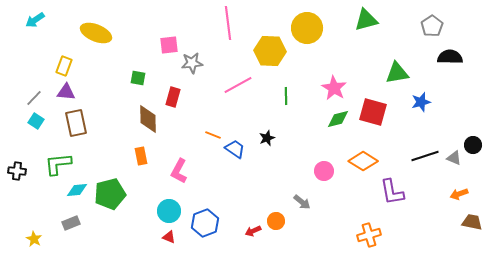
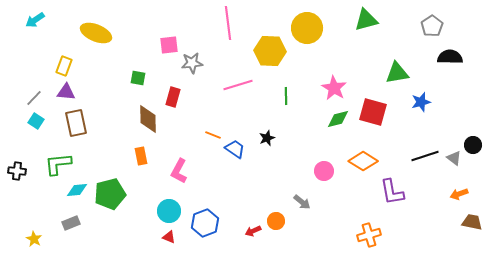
pink line at (238, 85): rotated 12 degrees clockwise
gray triangle at (454, 158): rotated 14 degrees clockwise
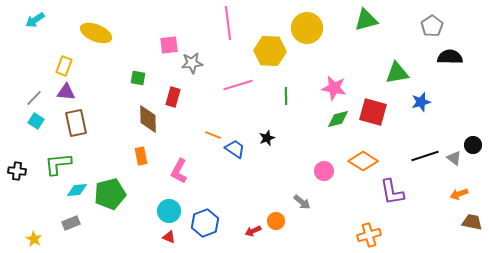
pink star at (334, 88): rotated 20 degrees counterclockwise
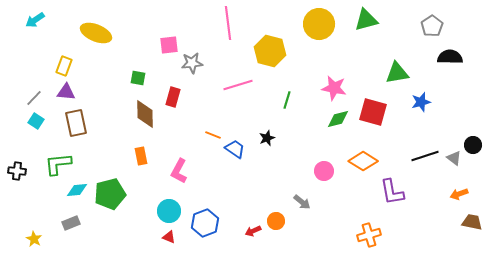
yellow circle at (307, 28): moved 12 px right, 4 px up
yellow hexagon at (270, 51): rotated 12 degrees clockwise
green line at (286, 96): moved 1 px right, 4 px down; rotated 18 degrees clockwise
brown diamond at (148, 119): moved 3 px left, 5 px up
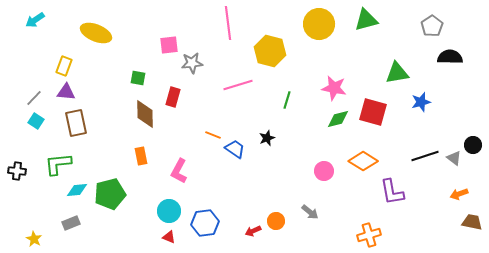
gray arrow at (302, 202): moved 8 px right, 10 px down
blue hexagon at (205, 223): rotated 12 degrees clockwise
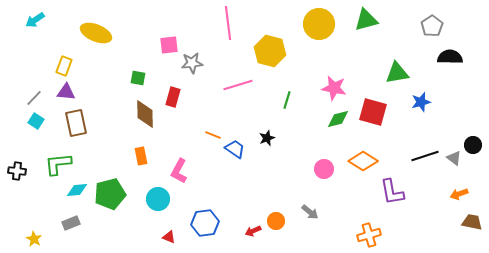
pink circle at (324, 171): moved 2 px up
cyan circle at (169, 211): moved 11 px left, 12 px up
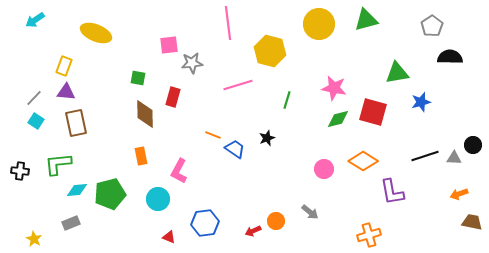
gray triangle at (454, 158): rotated 35 degrees counterclockwise
black cross at (17, 171): moved 3 px right
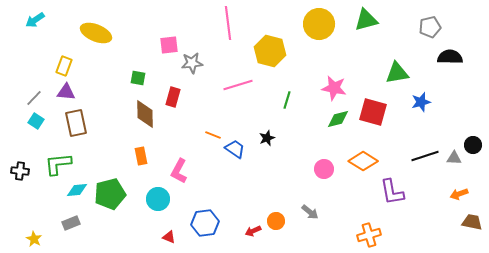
gray pentagon at (432, 26): moved 2 px left, 1 px down; rotated 20 degrees clockwise
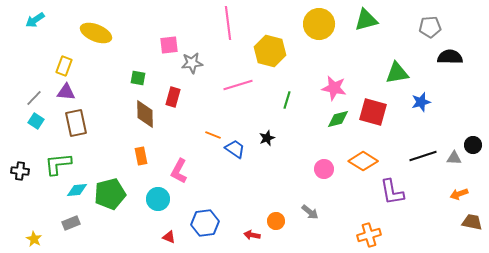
gray pentagon at (430, 27): rotated 10 degrees clockwise
black line at (425, 156): moved 2 px left
red arrow at (253, 231): moved 1 px left, 4 px down; rotated 35 degrees clockwise
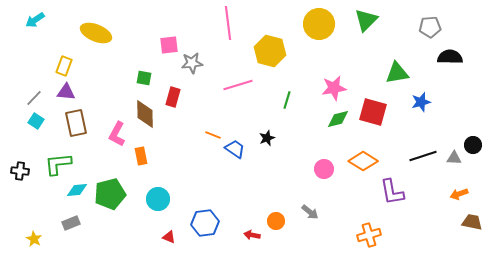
green triangle at (366, 20): rotated 30 degrees counterclockwise
green square at (138, 78): moved 6 px right
pink star at (334, 88): rotated 20 degrees counterclockwise
pink L-shape at (179, 171): moved 62 px left, 37 px up
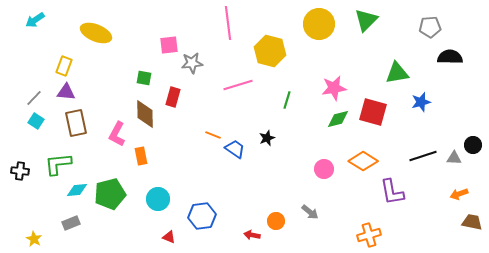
blue hexagon at (205, 223): moved 3 px left, 7 px up
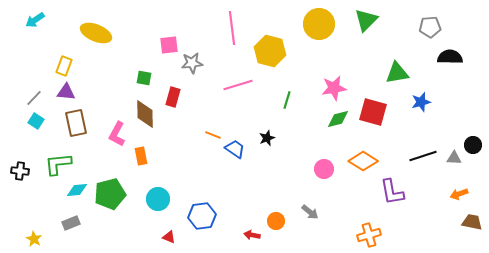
pink line at (228, 23): moved 4 px right, 5 px down
